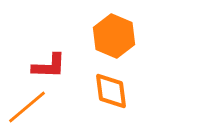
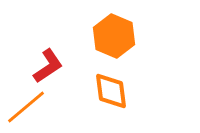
red L-shape: moved 1 px left; rotated 36 degrees counterclockwise
orange line: moved 1 px left
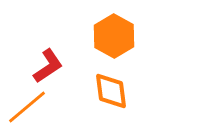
orange hexagon: rotated 6 degrees clockwise
orange line: moved 1 px right
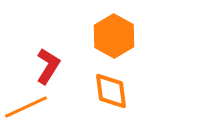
red L-shape: rotated 24 degrees counterclockwise
orange line: moved 1 px left; rotated 15 degrees clockwise
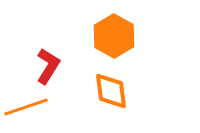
orange line: rotated 6 degrees clockwise
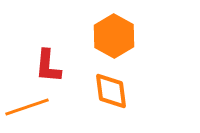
red L-shape: rotated 153 degrees clockwise
orange line: moved 1 px right
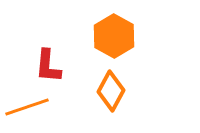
orange diamond: rotated 36 degrees clockwise
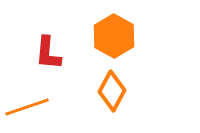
red L-shape: moved 13 px up
orange diamond: moved 1 px right
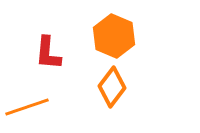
orange hexagon: rotated 6 degrees counterclockwise
orange diamond: moved 4 px up; rotated 9 degrees clockwise
